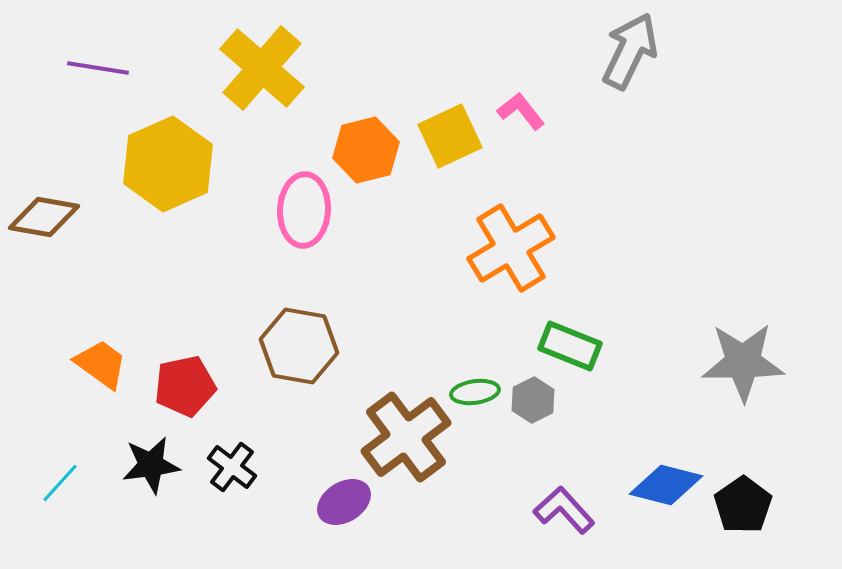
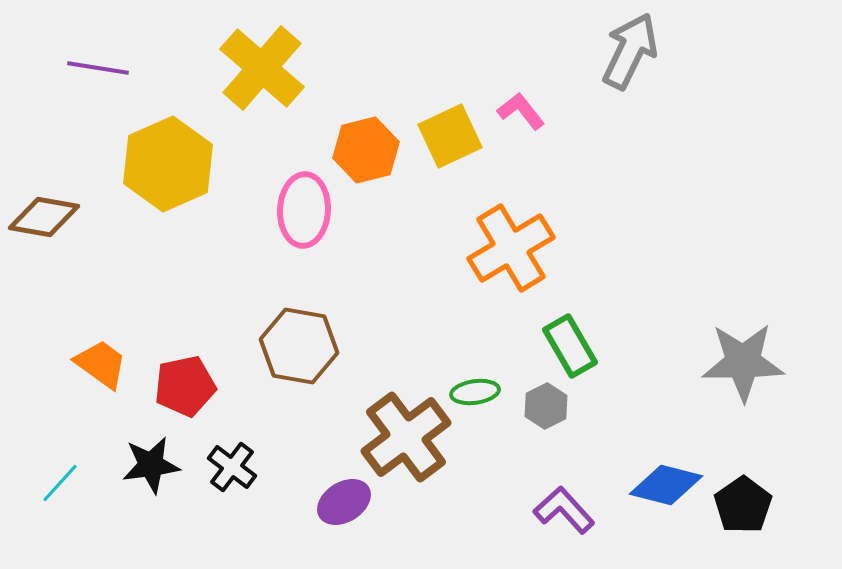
green rectangle: rotated 38 degrees clockwise
gray hexagon: moved 13 px right, 6 px down
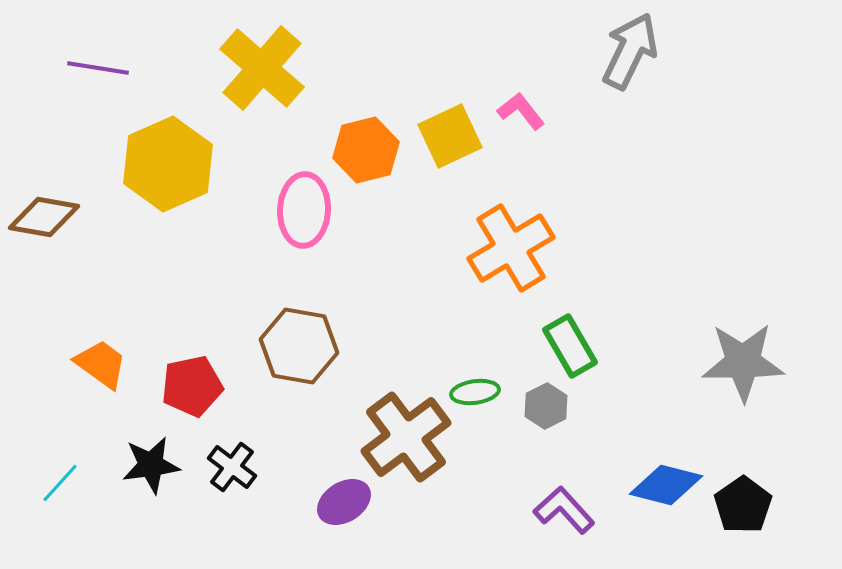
red pentagon: moved 7 px right
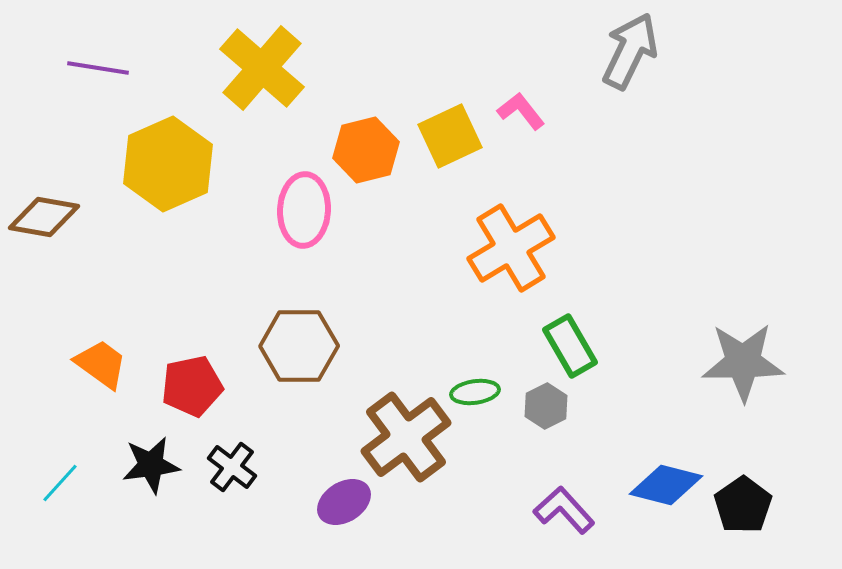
brown hexagon: rotated 10 degrees counterclockwise
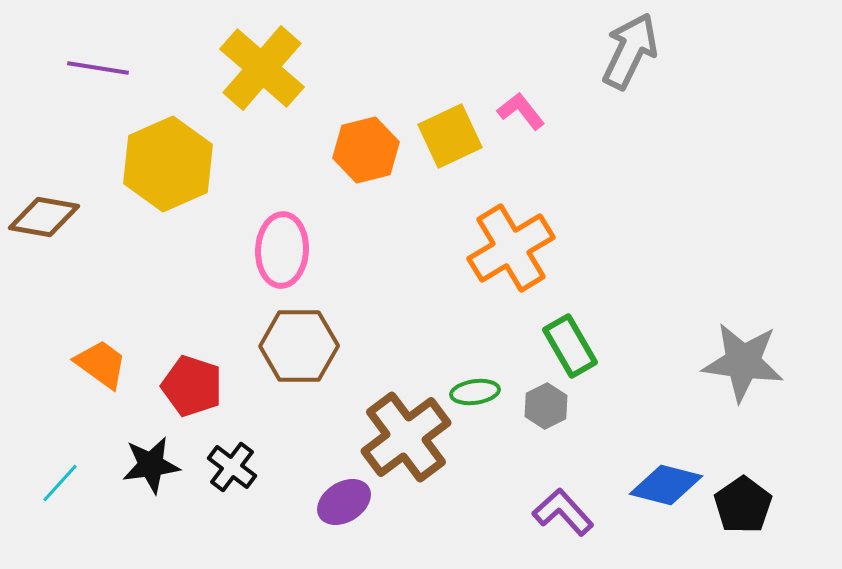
pink ellipse: moved 22 px left, 40 px down
gray star: rotated 8 degrees clockwise
red pentagon: rotated 30 degrees clockwise
purple L-shape: moved 1 px left, 2 px down
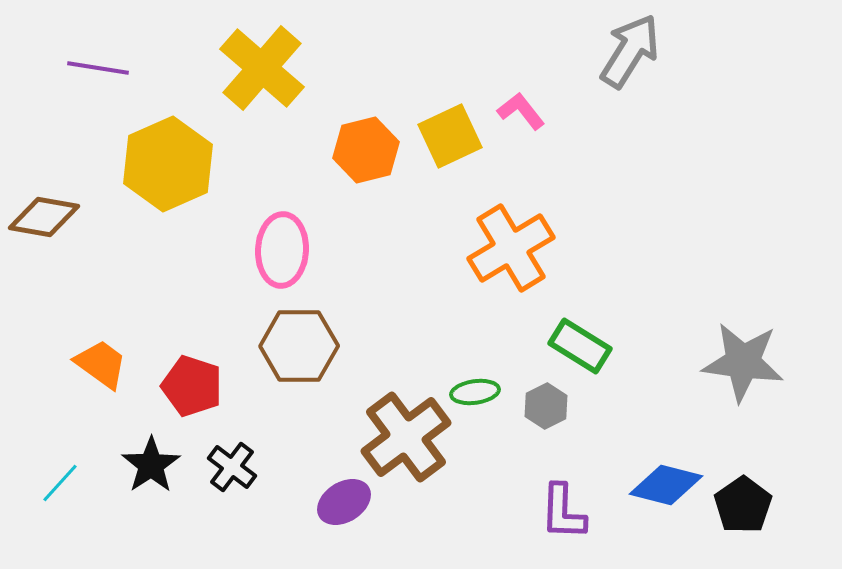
gray arrow: rotated 6 degrees clockwise
green rectangle: moved 10 px right; rotated 28 degrees counterclockwise
black star: rotated 26 degrees counterclockwise
purple L-shape: rotated 136 degrees counterclockwise
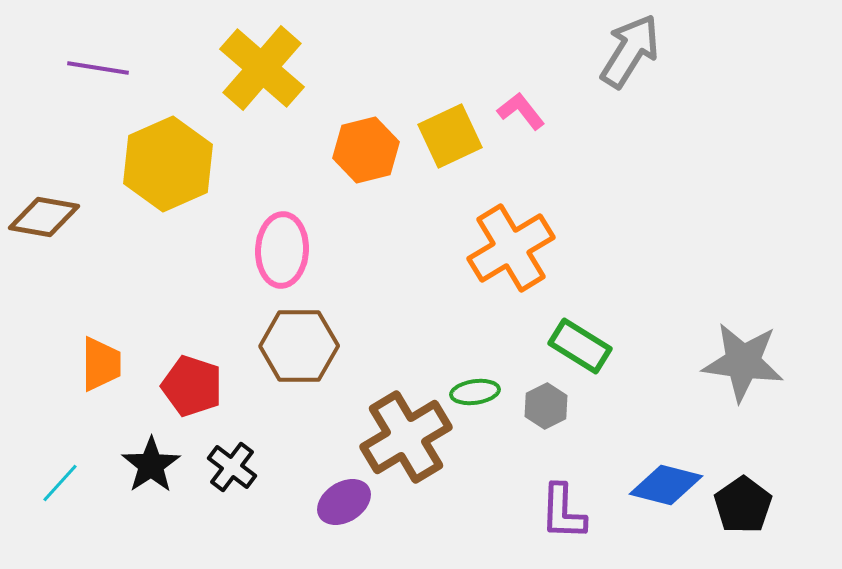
orange trapezoid: rotated 54 degrees clockwise
brown cross: rotated 6 degrees clockwise
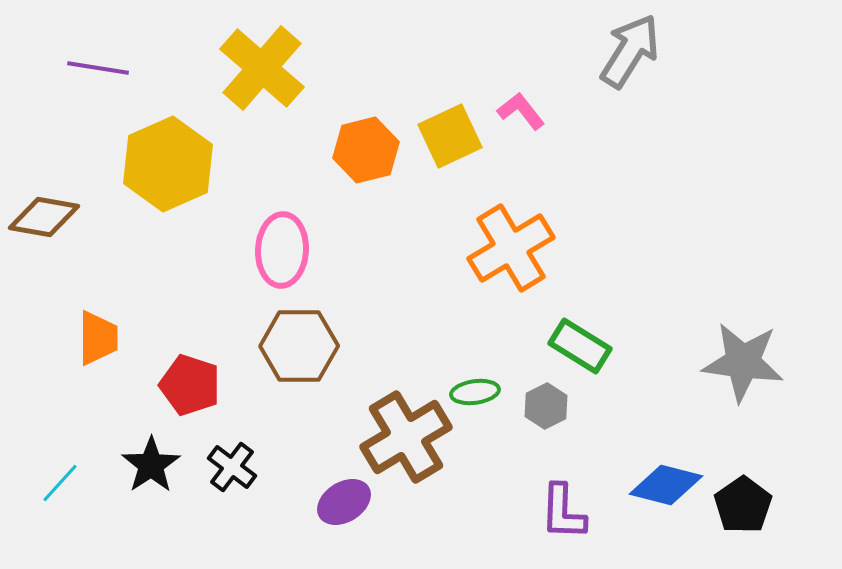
orange trapezoid: moved 3 px left, 26 px up
red pentagon: moved 2 px left, 1 px up
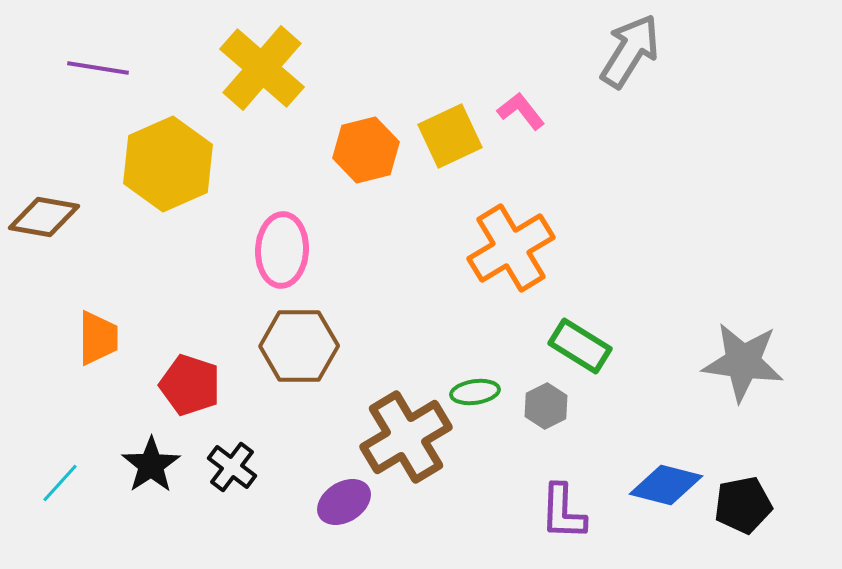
black pentagon: rotated 24 degrees clockwise
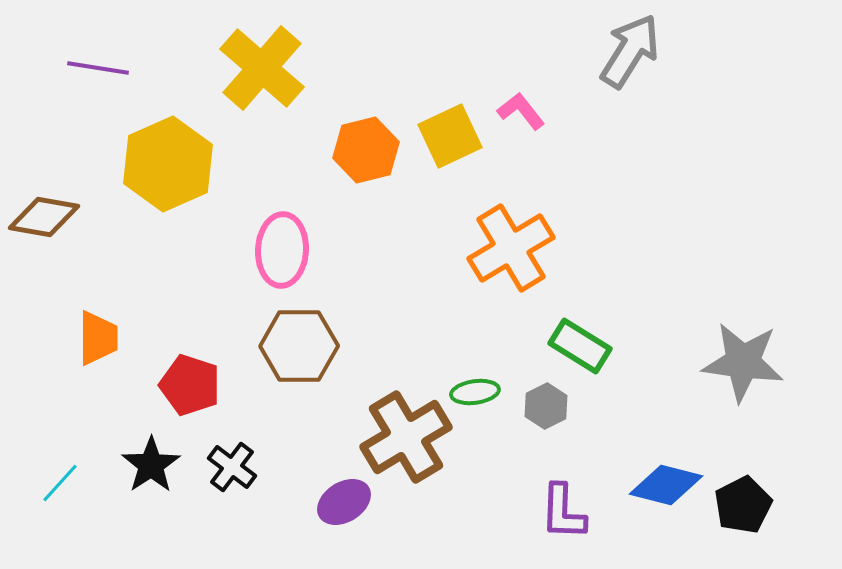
black pentagon: rotated 16 degrees counterclockwise
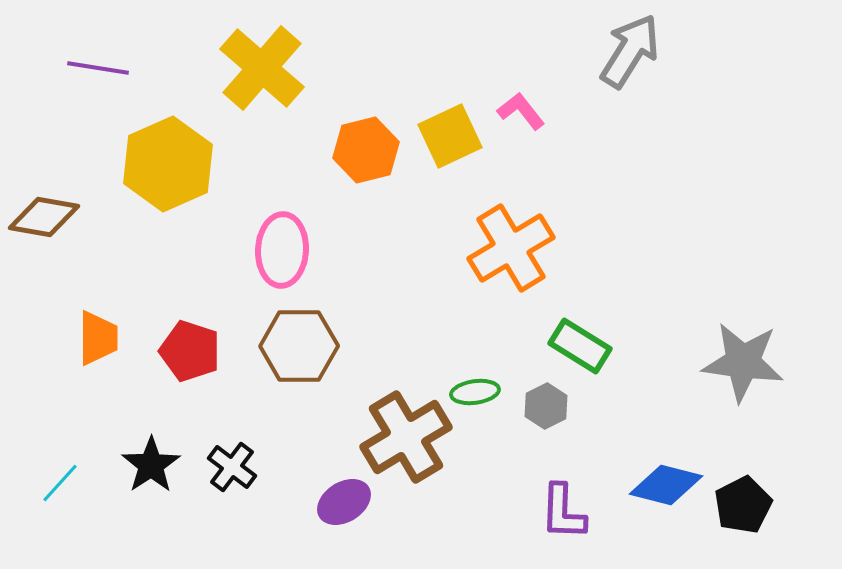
red pentagon: moved 34 px up
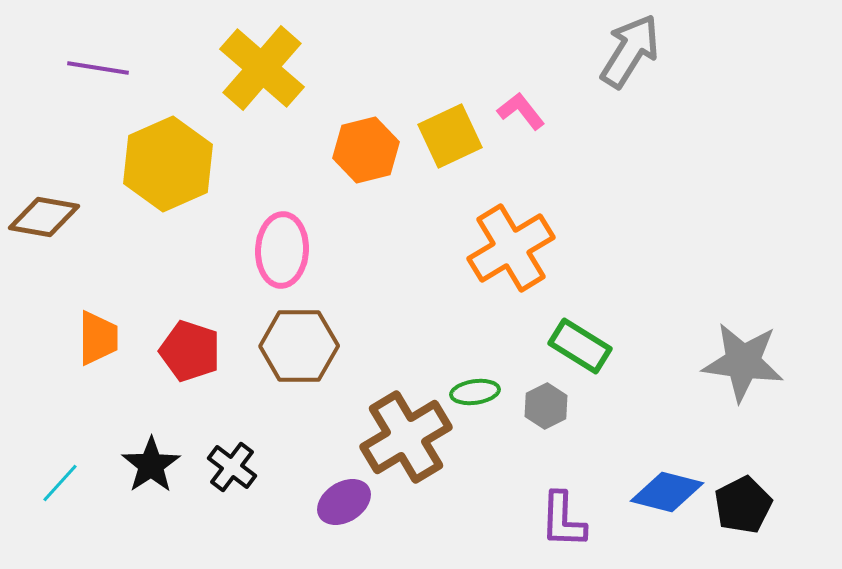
blue diamond: moved 1 px right, 7 px down
purple L-shape: moved 8 px down
